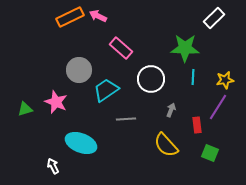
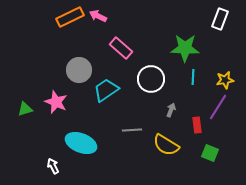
white rectangle: moved 6 px right, 1 px down; rotated 25 degrees counterclockwise
gray line: moved 6 px right, 11 px down
yellow semicircle: rotated 16 degrees counterclockwise
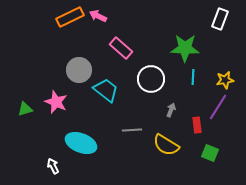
cyan trapezoid: rotated 72 degrees clockwise
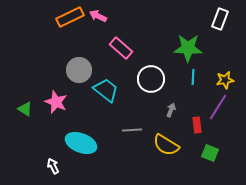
green star: moved 3 px right
green triangle: rotated 49 degrees clockwise
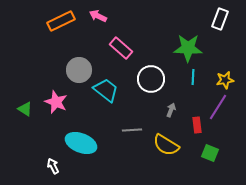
orange rectangle: moved 9 px left, 4 px down
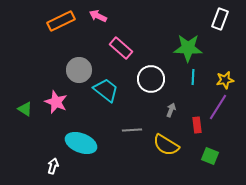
green square: moved 3 px down
white arrow: rotated 42 degrees clockwise
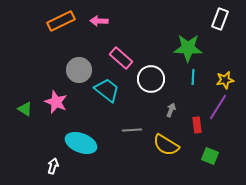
pink arrow: moved 1 px right, 5 px down; rotated 24 degrees counterclockwise
pink rectangle: moved 10 px down
cyan trapezoid: moved 1 px right
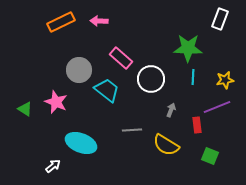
orange rectangle: moved 1 px down
purple line: moved 1 px left; rotated 36 degrees clockwise
white arrow: rotated 35 degrees clockwise
